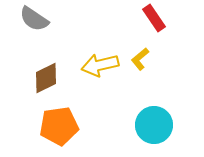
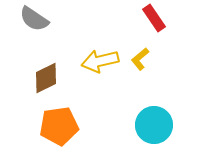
yellow arrow: moved 4 px up
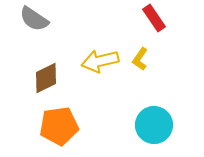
yellow L-shape: rotated 15 degrees counterclockwise
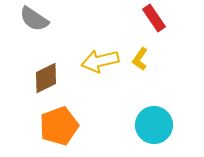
orange pentagon: rotated 12 degrees counterclockwise
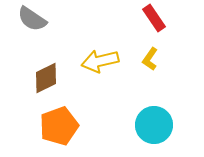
gray semicircle: moved 2 px left
yellow L-shape: moved 10 px right
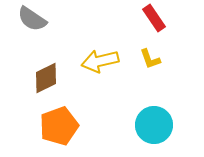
yellow L-shape: rotated 55 degrees counterclockwise
